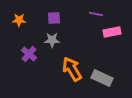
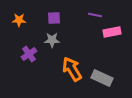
purple line: moved 1 px left, 1 px down
purple cross: rotated 14 degrees clockwise
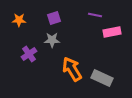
purple square: rotated 16 degrees counterclockwise
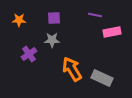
purple square: rotated 16 degrees clockwise
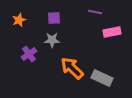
purple line: moved 3 px up
orange star: rotated 24 degrees counterclockwise
orange arrow: moved 1 px up; rotated 15 degrees counterclockwise
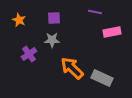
orange star: rotated 24 degrees counterclockwise
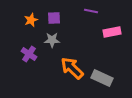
purple line: moved 4 px left, 1 px up
orange star: moved 12 px right; rotated 24 degrees clockwise
purple cross: rotated 21 degrees counterclockwise
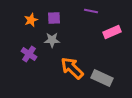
pink rectangle: rotated 12 degrees counterclockwise
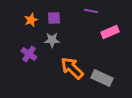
pink rectangle: moved 2 px left
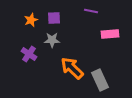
pink rectangle: moved 2 px down; rotated 18 degrees clockwise
gray rectangle: moved 2 px left, 2 px down; rotated 40 degrees clockwise
